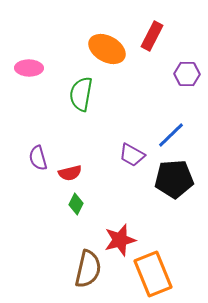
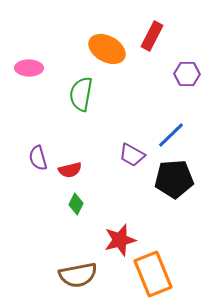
red semicircle: moved 3 px up
brown semicircle: moved 10 px left, 6 px down; rotated 66 degrees clockwise
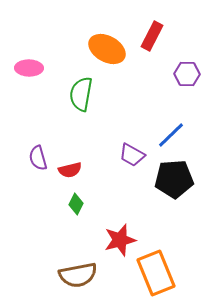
orange rectangle: moved 3 px right, 1 px up
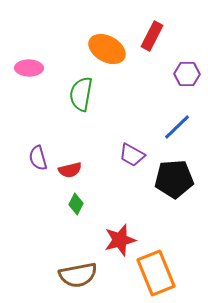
blue line: moved 6 px right, 8 px up
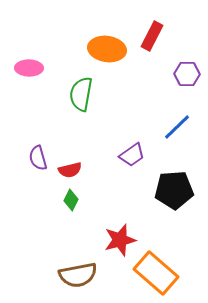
orange ellipse: rotated 21 degrees counterclockwise
purple trapezoid: rotated 64 degrees counterclockwise
black pentagon: moved 11 px down
green diamond: moved 5 px left, 4 px up
orange rectangle: rotated 27 degrees counterclockwise
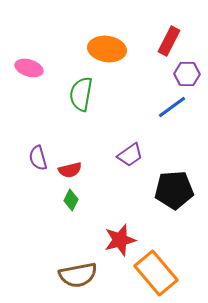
red rectangle: moved 17 px right, 5 px down
pink ellipse: rotated 16 degrees clockwise
blue line: moved 5 px left, 20 px up; rotated 8 degrees clockwise
purple trapezoid: moved 2 px left
orange rectangle: rotated 9 degrees clockwise
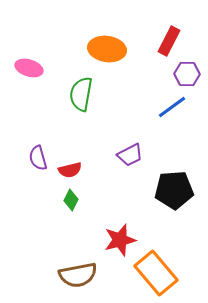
purple trapezoid: rotated 8 degrees clockwise
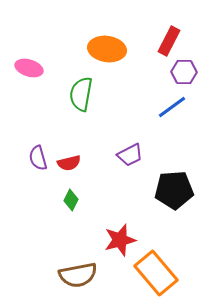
purple hexagon: moved 3 px left, 2 px up
red semicircle: moved 1 px left, 7 px up
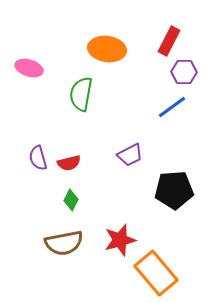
brown semicircle: moved 14 px left, 32 px up
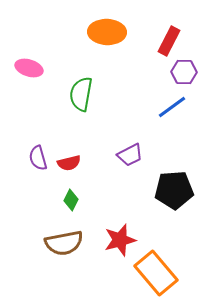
orange ellipse: moved 17 px up; rotated 6 degrees counterclockwise
